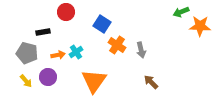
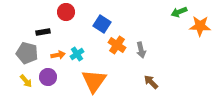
green arrow: moved 2 px left
cyan cross: moved 1 px right, 2 px down
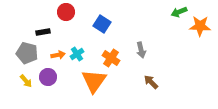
orange cross: moved 6 px left, 13 px down
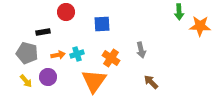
green arrow: rotated 70 degrees counterclockwise
blue square: rotated 36 degrees counterclockwise
cyan cross: rotated 16 degrees clockwise
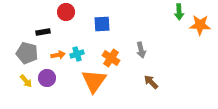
orange star: moved 1 px up
purple circle: moved 1 px left, 1 px down
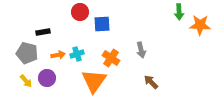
red circle: moved 14 px right
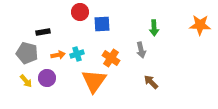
green arrow: moved 25 px left, 16 px down
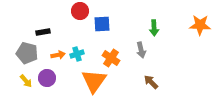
red circle: moved 1 px up
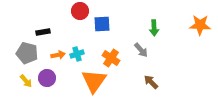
gray arrow: rotated 28 degrees counterclockwise
